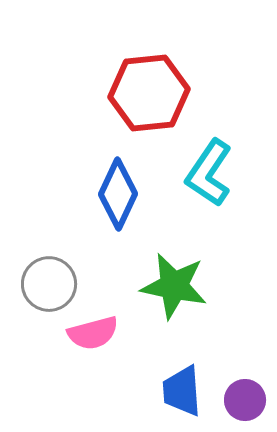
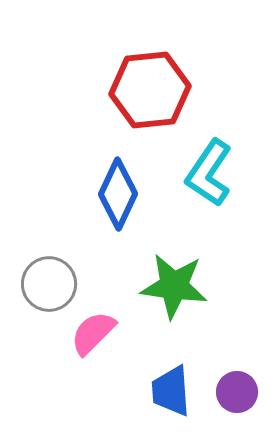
red hexagon: moved 1 px right, 3 px up
green star: rotated 4 degrees counterclockwise
pink semicircle: rotated 150 degrees clockwise
blue trapezoid: moved 11 px left
purple circle: moved 8 px left, 8 px up
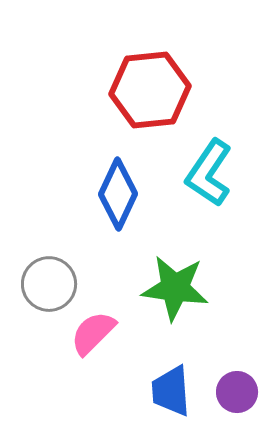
green star: moved 1 px right, 2 px down
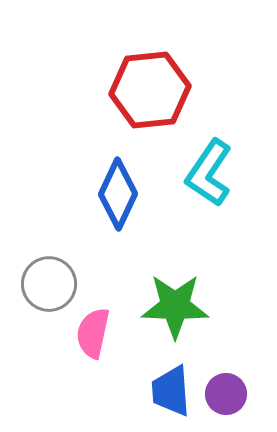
green star: moved 18 px down; rotated 6 degrees counterclockwise
pink semicircle: rotated 33 degrees counterclockwise
purple circle: moved 11 px left, 2 px down
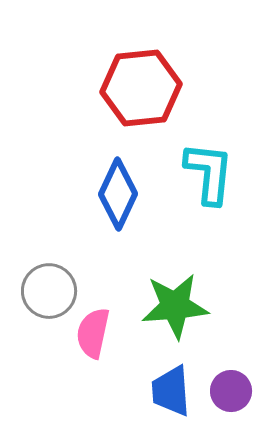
red hexagon: moved 9 px left, 2 px up
cyan L-shape: rotated 152 degrees clockwise
gray circle: moved 7 px down
green star: rotated 6 degrees counterclockwise
purple circle: moved 5 px right, 3 px up
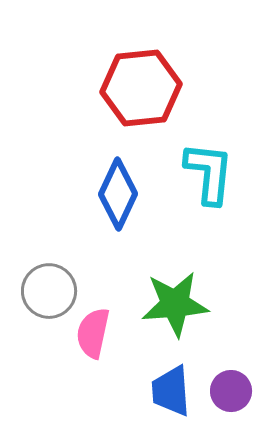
green star: moved 2 px up
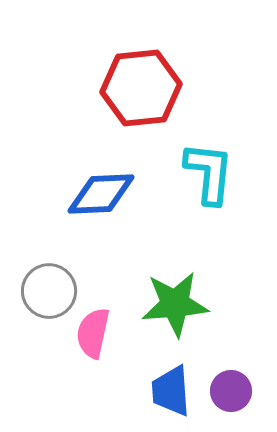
blue diamond: moved 17 px left; rotated 62 degrees clockwise
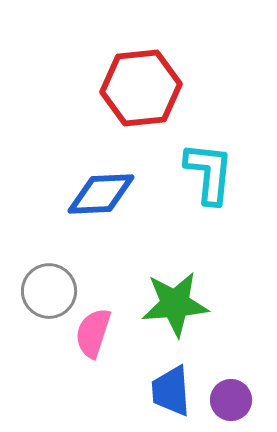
pink semicircle: rotated 6 degrees clockwise
purple circle: moved 9 px down
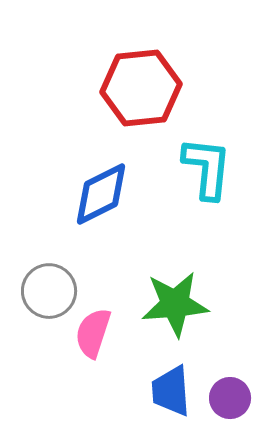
cyan L-shape: moved 2 px left, 5 px up
blue diamond: rotated 24 degrees counterclockwise
purple circle: moved 1 px left, 2 px up
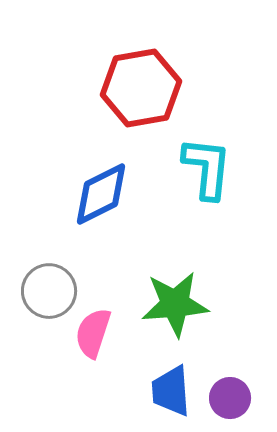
red hexagon: rotated 4 degrees counterclockwise
